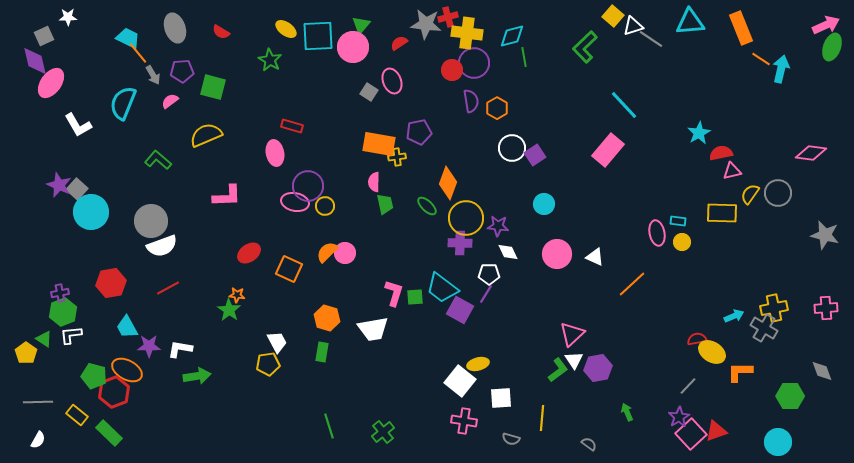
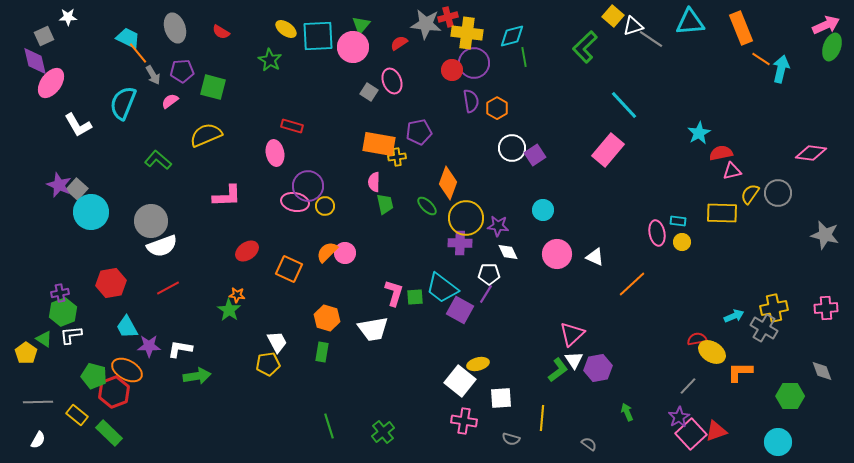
cyan circle at (544, 204): moved 1 px left, 6 px down
red ellipse at (249, 253): moved 2 px left, 2 px up
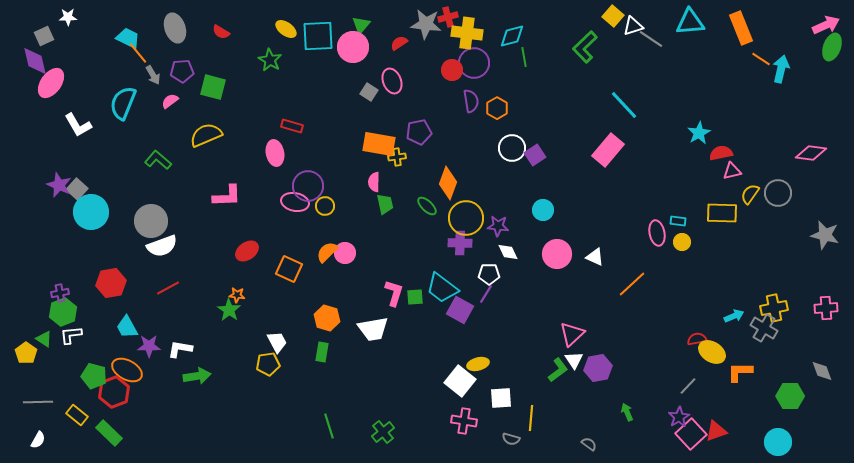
yellow line at (542, 418): moved 11 px left
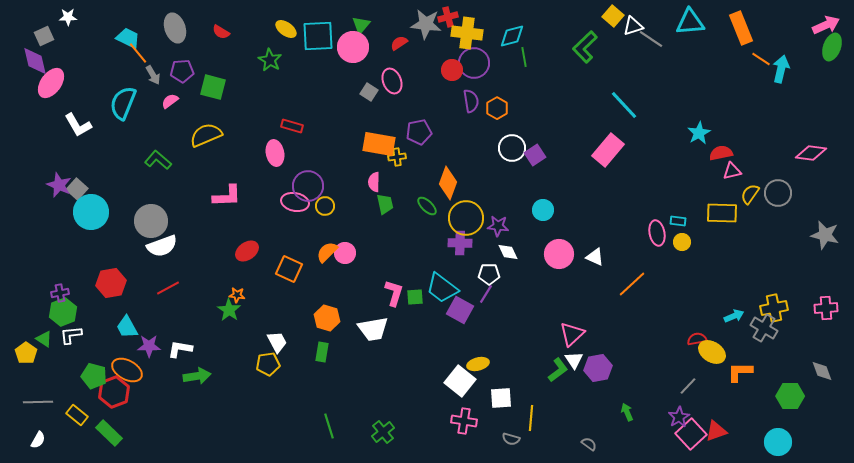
pink circle at (557, 254): moved 2 px right
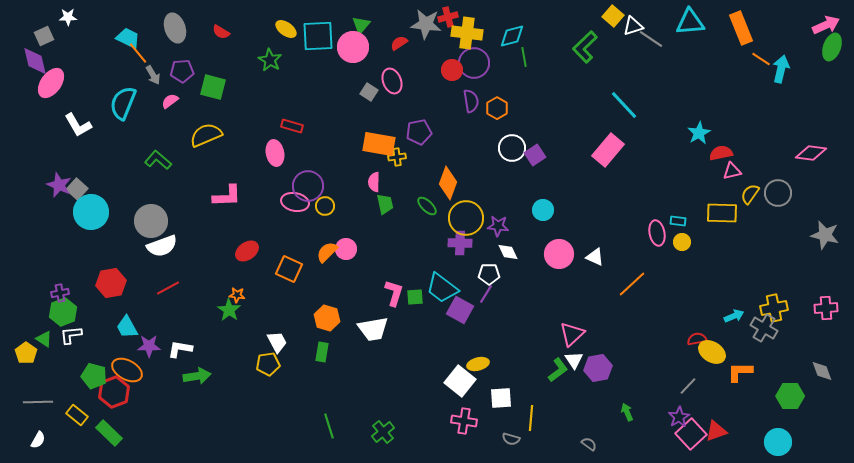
pink circle at (345, 253): moved 1 px right, 4 px up
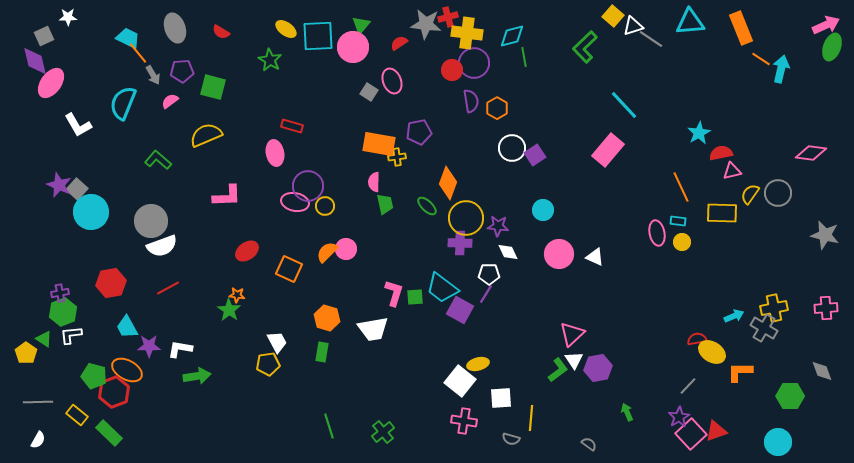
orange line at (632, 284): moved 49 px right, 97 px up; rotated 72 degrees counterclockwise
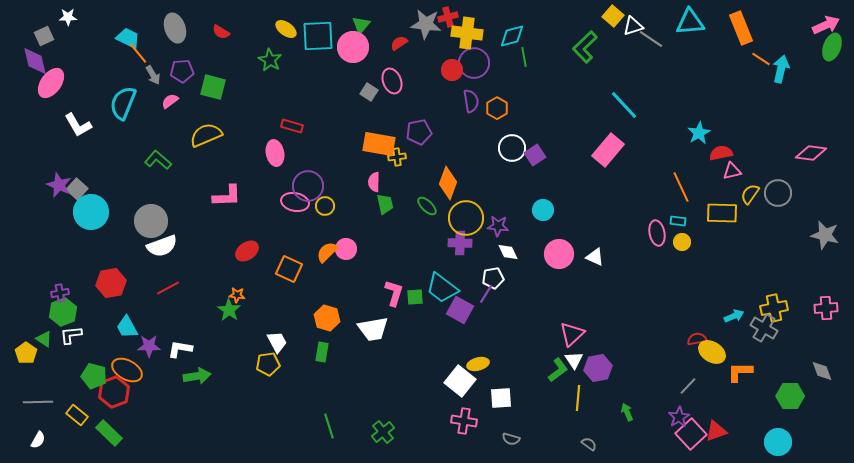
white pentagon at (489, 274): moved 4 px right, 4 px down; rotated 10 degrees counterclockwise
yellow line at (531, 418): moved 47 px right, 20 px up
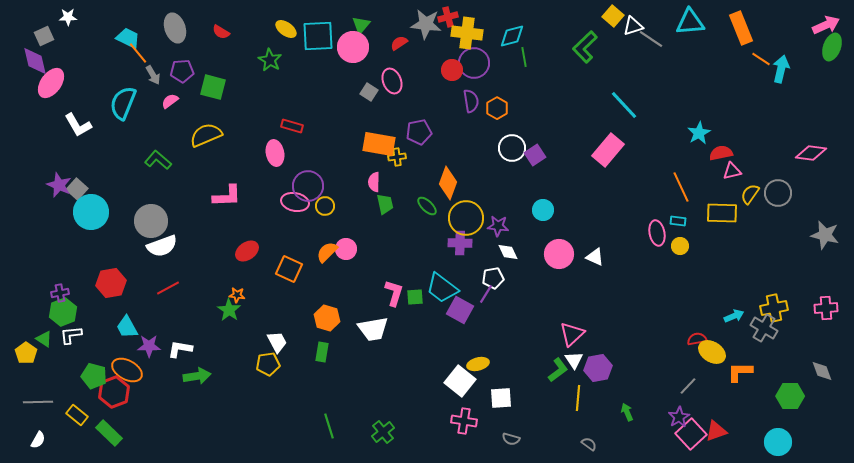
yellow circle at (682, 242): moved 2 px left, 4 px down
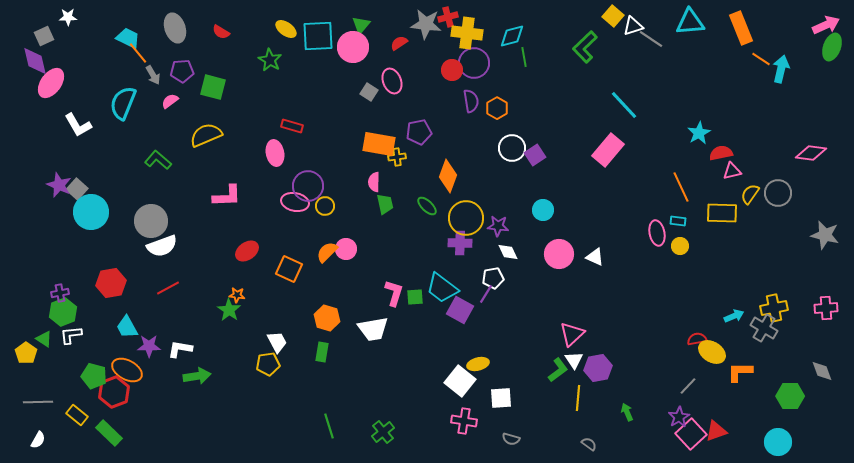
orange diamond at (448, 183): moved 7 px up
